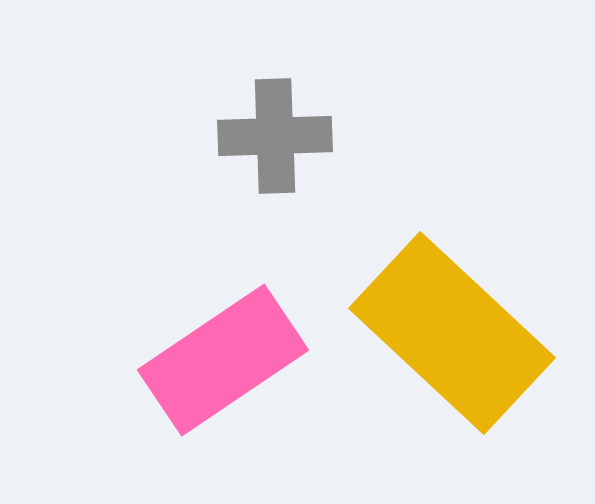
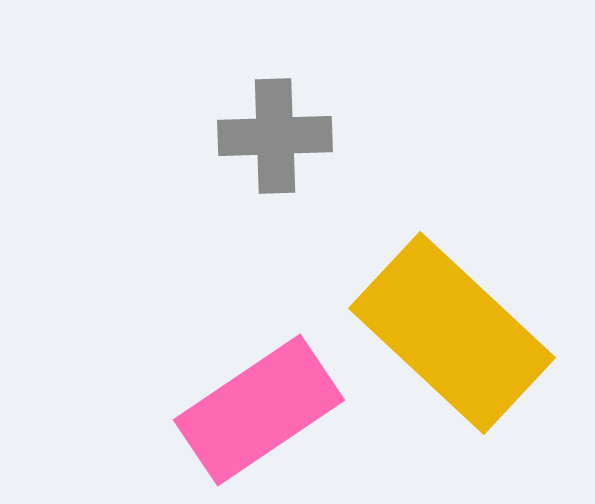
pink rectangle: moved 36 px right, 50 px down
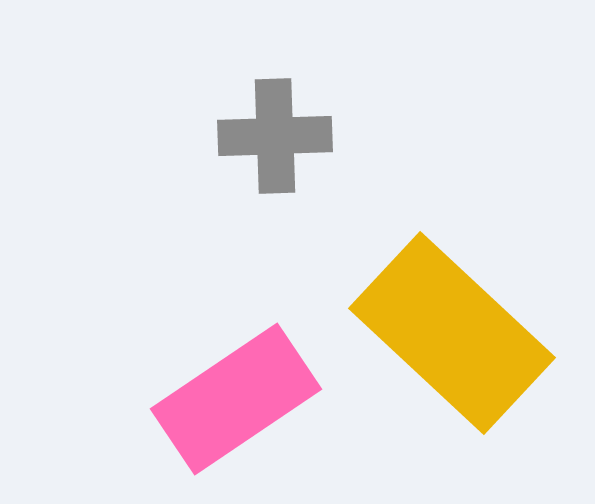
pink rectangle: moved 23 px left, 11 px up
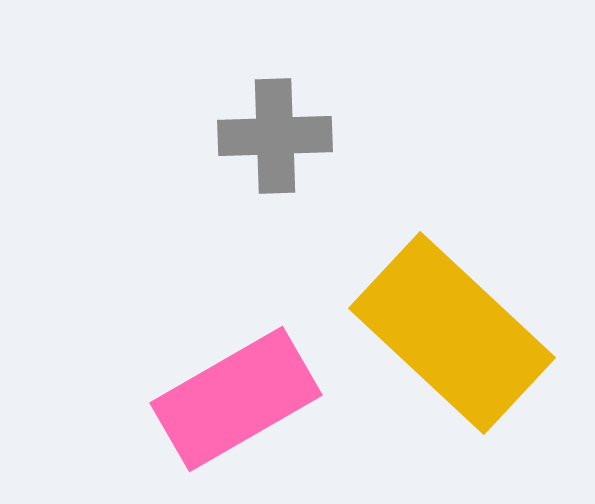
pink rectangle: rotated 4 degrees clockwise
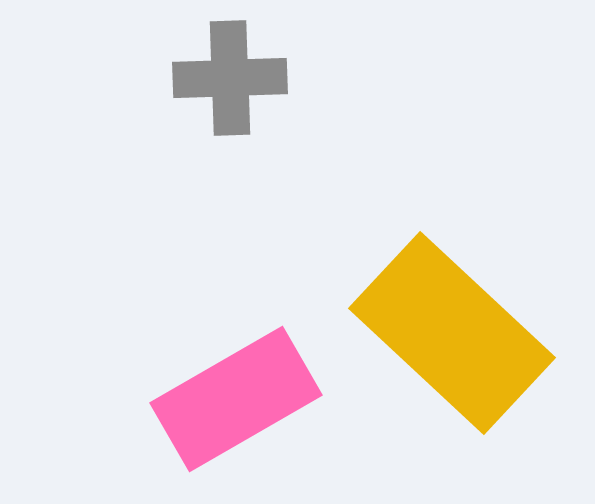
gray cross: moved 45 px left, 58 px up
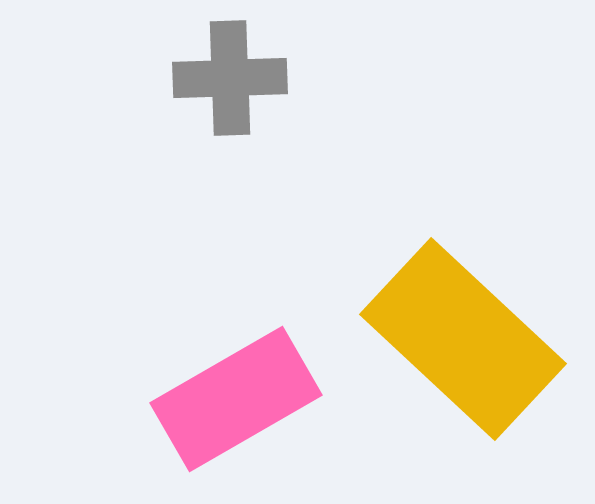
yellow rectangle: moved 11 px right, 6 px down
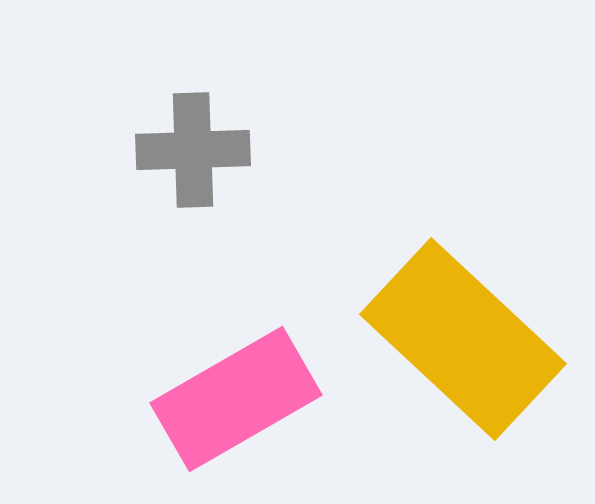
gray cross: moved 37 px left, 72 px down
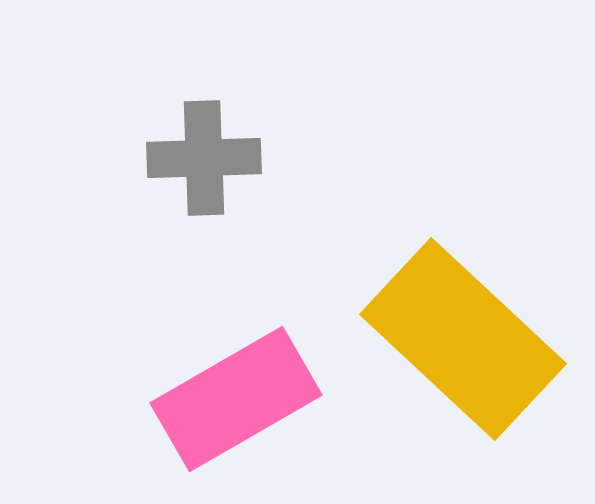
gray cross: moved 11 px right, 8 px down
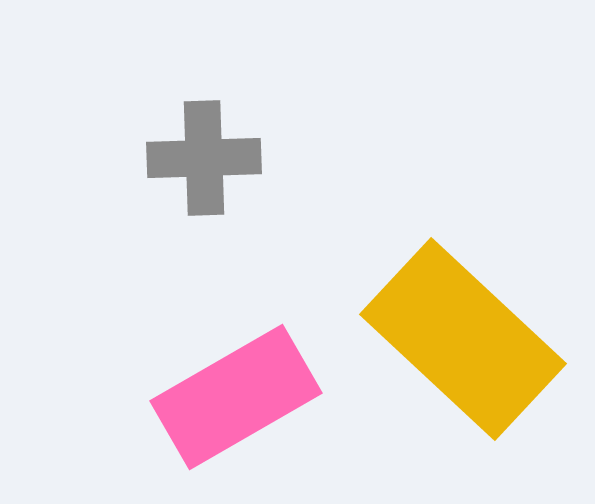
pink rectangle: moved 2 px up
